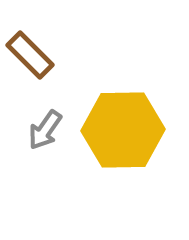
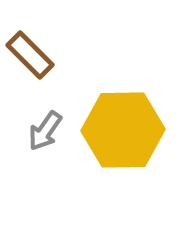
gray arrow: moved 1 px down
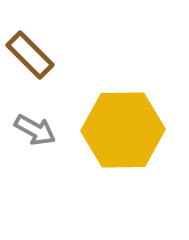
gray arrow: moved 10 px left, 1 px up; rotated 96 degrees counterclockwise
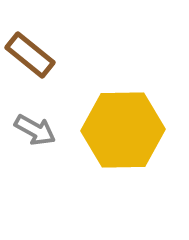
brown rectangle: rotated 6 degrees counterclockwise
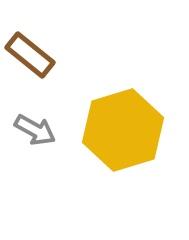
yellow hexagon: rotated 16 degrees counterclockwise
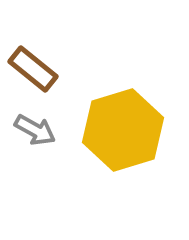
brown rectangle: moved 3 px right, 14 px down
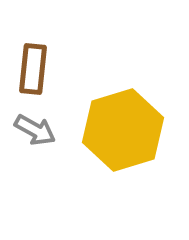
brown rectangle: rotated 57 degrees clockwise
